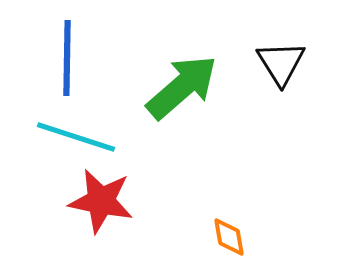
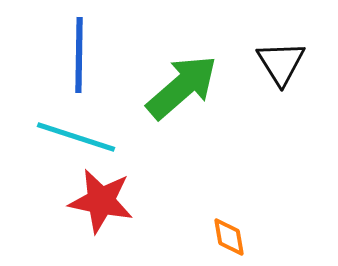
blue line: moved 12 px right, 3 px up
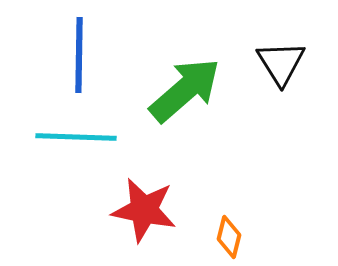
green arrow: moved 3 px right, 3 px down
cyan line: rotated 16 degrees counterclockwise
red star: moved 43 px right, 9 px down
orange diamond: rotated 24 degrees clockwise
